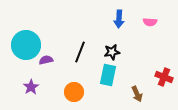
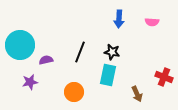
pink semicircle: moved 2 px right
cyan circle: moved 6 px left
black star: rotated 21 degrees clockwise
purple star: moved 1 px left, 5 px up; rotated 21 degrees clockwise
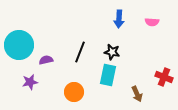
cyan circle: moved 1 px left
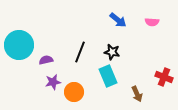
blue arrow: moved 1 px left, 1 px down; rotated 54 degrees counterclockwise
cyan rectangle: moved 1 px down; rotated 35 degrees counterclockwise
purple star: moved 23 px right
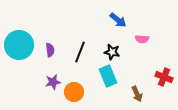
pink semicircle: moved 10 px left, 17 px down
purple semicircle: moved 4 px right, 10 px up; rotated 96 degrees clockwise
